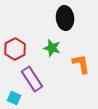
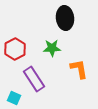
green star: rotated 18 degrees counterclockwise
orange L-shape: moved 2 px left, 5 px down
purple rectangle: moved 2 px right
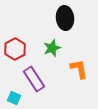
green star: rotated 18 degrees counterclockwise
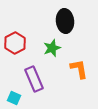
black ellipse: moved 3 px down
red hexagon: moved 6 px up
purple rectangle: rotated 10 degrees clockwise
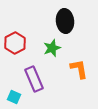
cyan square: moved 1 px up
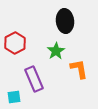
green star: moved 4 px right, 3 px down; rotated 12 degrees counterclockwise
cyan square: rotated 32 degrees counterclockwise
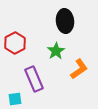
orange L-shape: rotated 65 degrees clockwise
cyan square: moved 1 px right, 2 px down
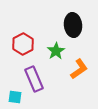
black ellipse: moved 8 px right, 4 px down
red hexagon: moved 8 px right, 1 px down
cyan square: moved 2 px up; rotated 16 degrees clockwise
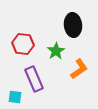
red hexagon: rotated 25 degrees counterclockwise
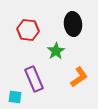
black ellipse: moved 1 px up
red hexagon: moved 5 px right, 14 px up
orange L-shape: moved 8 px down
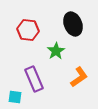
black ellipse: rotated 15 degrees counterclockwise
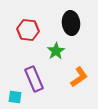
black ellipse: moved 2 px left, 1 px up; rotated 15 degrees clockwise
